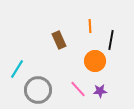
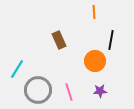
orange line: moved 4 px right, 14 px up
pink line: moved 9 px left, 3 px down; rotated 24 degrees clockwise
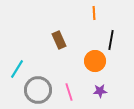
orange line: moved 1 px down
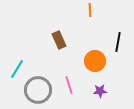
orange line: moved 4 px left, 3 px up
black line: moved 7 px right, 2 px down
pink line: moved 7 px up
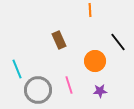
black line: rotated 48 degrees counterclockwise
cyan line: rotated 54 degrees counterclockwise
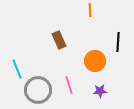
black line: rotated 42 degrees clockwise
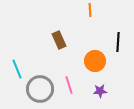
gray circle: moved 2 px right, 1 px up
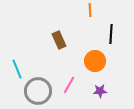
black line: moved 7 px left, 8 px up
pink line: rotated 48 degrees clockwise
gray circle: moved 2 px left, 2 px down
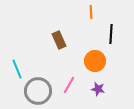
orange line: moved 1 px right, 2 px down
purple star: moved 2 px left, 2 px up; rotated 16 degrees clockwise
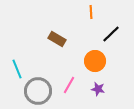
black line: rotated 42 degrees clockwise
brown rectangle: moved 2 px left, 1 px up; rotated 36 degrees counterclockwise
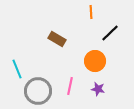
black line: moved 1 px left, 1 px up
pink line: moved 1 px right, 1 px down; rotated 18 degrees counterclockwise
